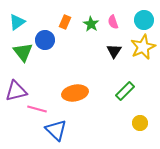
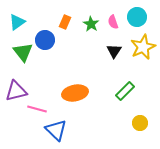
cyan circle: moved 7 px left, 3 px up
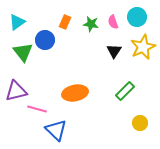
green star: rotated 21 degrees counterclockwise
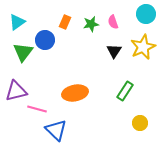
cyan circle: moved 9 px right, 3 px up
green star: rotated 21 degrees counterclockwise
green triangle: rotated 15 degrees clockwise
green rectangle: rotated 12 degrees counterclockwise
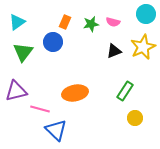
pink semicircle: rotated 56 degrees counterclockwise
blue circle: moved 8 px right, 2 px down
black triangle: rotated 35 degrees clockwise
pink line: moved 3 px right
yellow circle: moved 5 px left, 5 px up
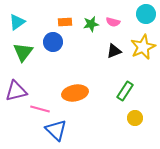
orange rectangle: rotated 64 degrees clockwise
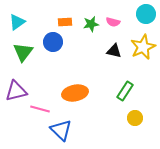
black triangle: rotated 35 degrees clockwise
blue triangle: moved 5 px right
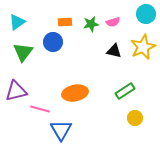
pink semicircle: rotated 32 degrees counterclockwise
green rectangle: rotated 24 degrees clockwise
blue triangle: rotated 15 degrees clockwise
